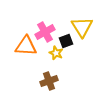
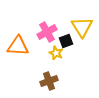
pink cross: moved 2 px right
orange triangle: moved 8 px left
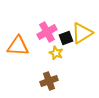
yellow triangle: moved 6 px down; rotated 30 degrees clockwise
black square: moved 3 px up
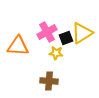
yellow star: rotated 16 degrees counterclockwise
brown cross: rotated 24 degrees clockwise
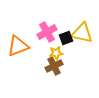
yellow triangle: rotated 45 degrees clockwise
orange triangle: rotated 25 degrees counterclockwise
yellow star: rotated 16 degrees counterclockwise
brown cross: moved 5 px right, 15 px up; rotated 30 degrees counterclockwise
